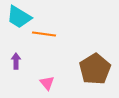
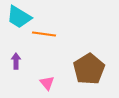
brown pentagon: moved 6 px left
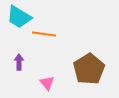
purple arrow: moved 3 px right, 1 px down
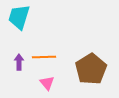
cyan trapezoid: rotated 76 degrees clockwise
orange line: moved 23 px down; rotated 10 degrees counterclockwise
brown pentagon: moved 2 px right
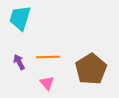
cyan trapezoid: moved 1 px right, 1 px down
orange line: moved 4 px right
purple arrow: rotated 28 degrees counterclockwise
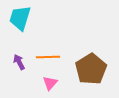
pink triangle: moved 3 px right; rotated 21 degrees clockwise
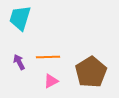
brown pentagon: moved 3 px down
pink triangle: moved 1 px right, 2 px up; rotated 21 degrees clockwise
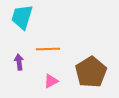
cyan trapezoid: moved 2 px right, 1 px up
orange line: moved 8 px up
purple arrow: rotated 21 degrees clockwise
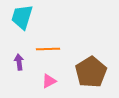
pink triangle: moved 2 px left
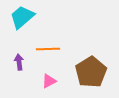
cyan trapezoid: rotated 32 degrees clockwise
